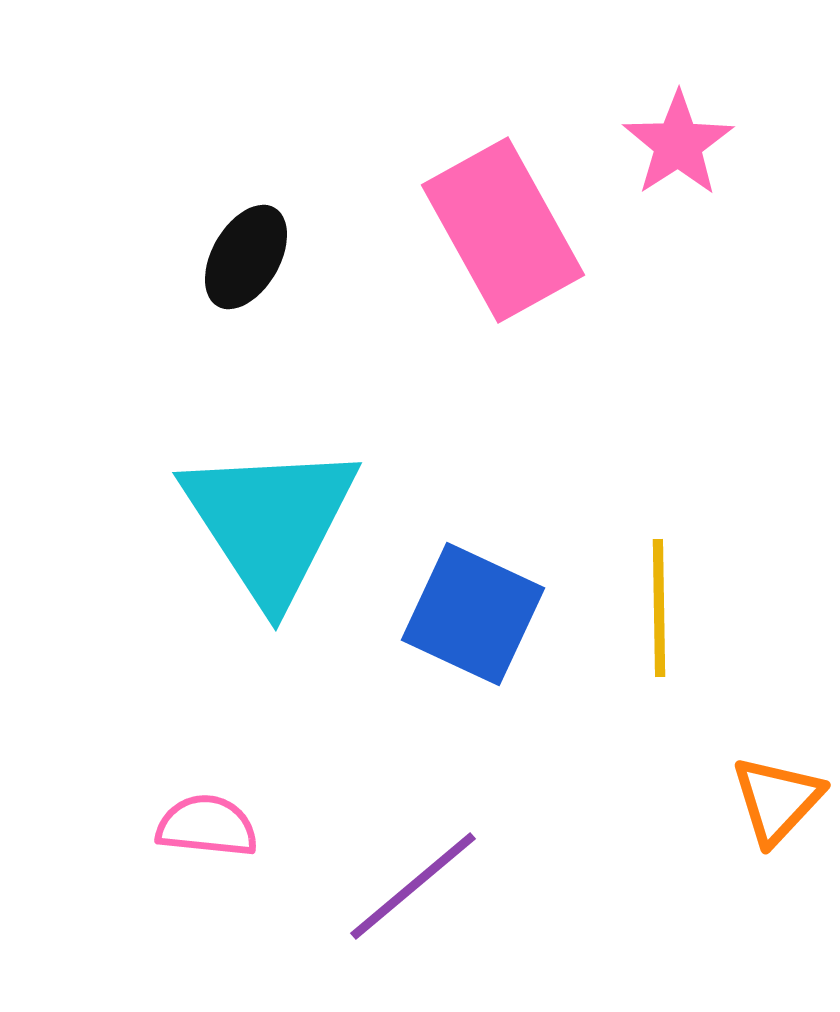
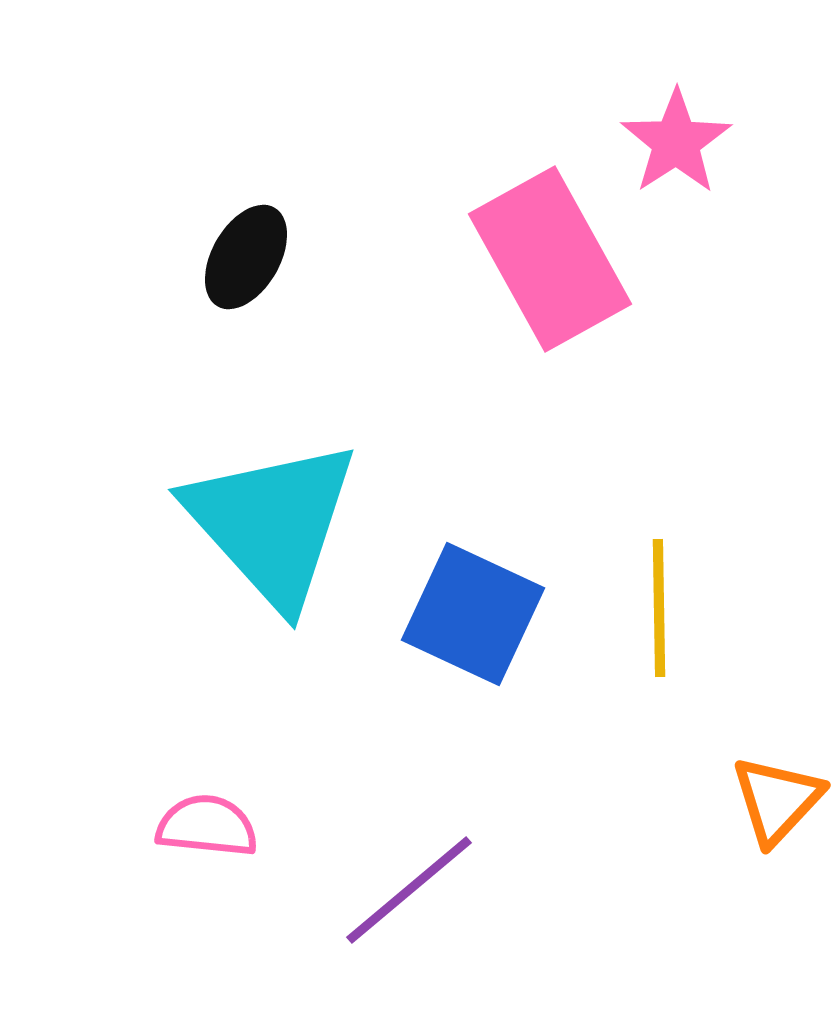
pink star: moved 2 px left, 2 px up
pink rectangle: moved 47 px right, 29 px down
cyan triangle: moved 2 px right, 1 px down; rotated 9 degrees counterclockwise
purple line: moved 4 px left, 4 px down
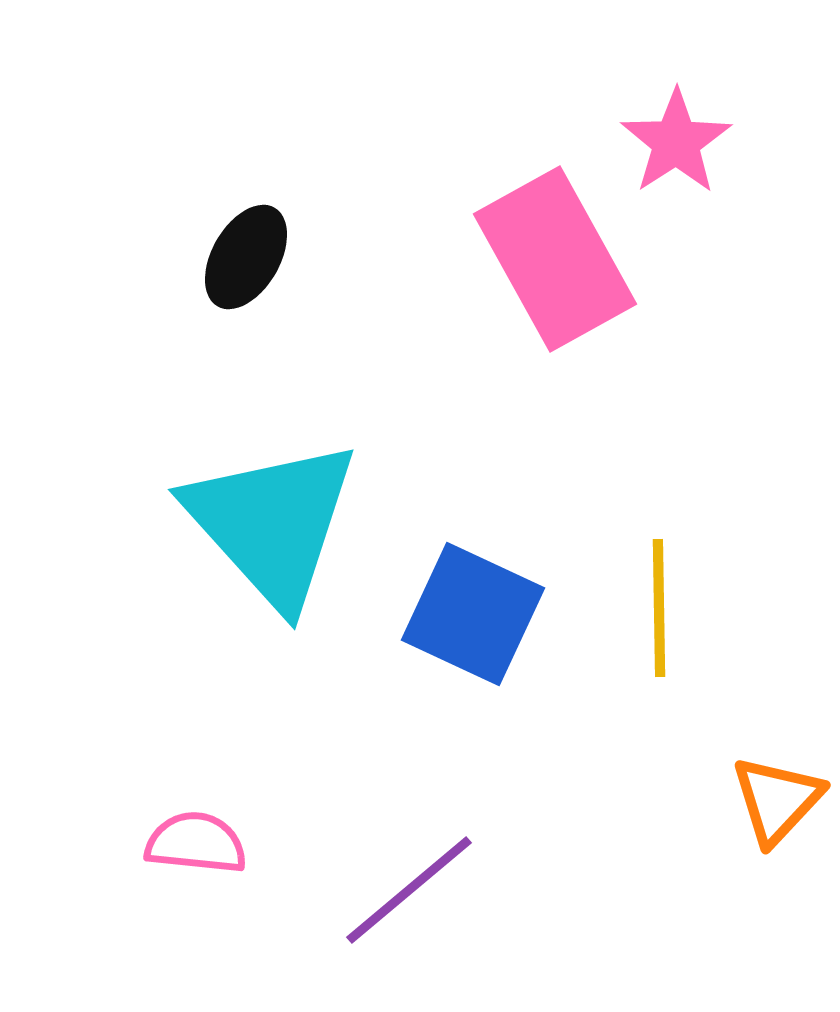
pink rectangle: moved 5 px right
pink semicircle: moved 11 px left, 17 px down
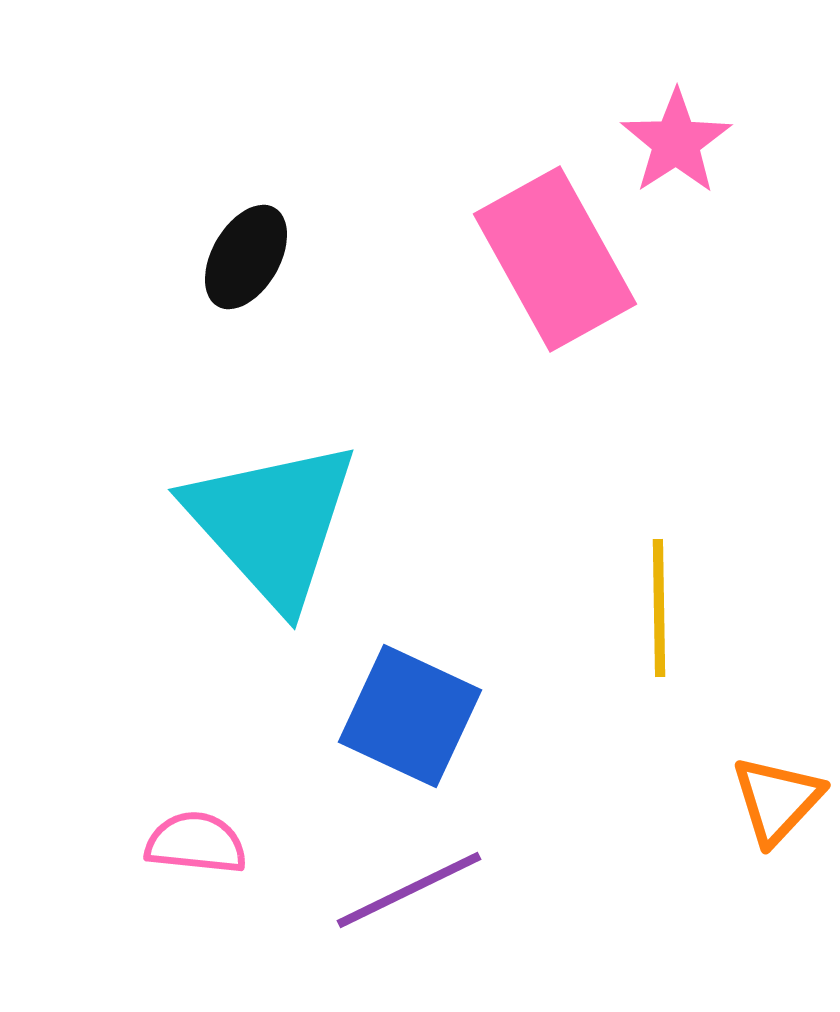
blue square: moved 63 px left, 102 px down
purple line: rotated 14 degrees clockwise
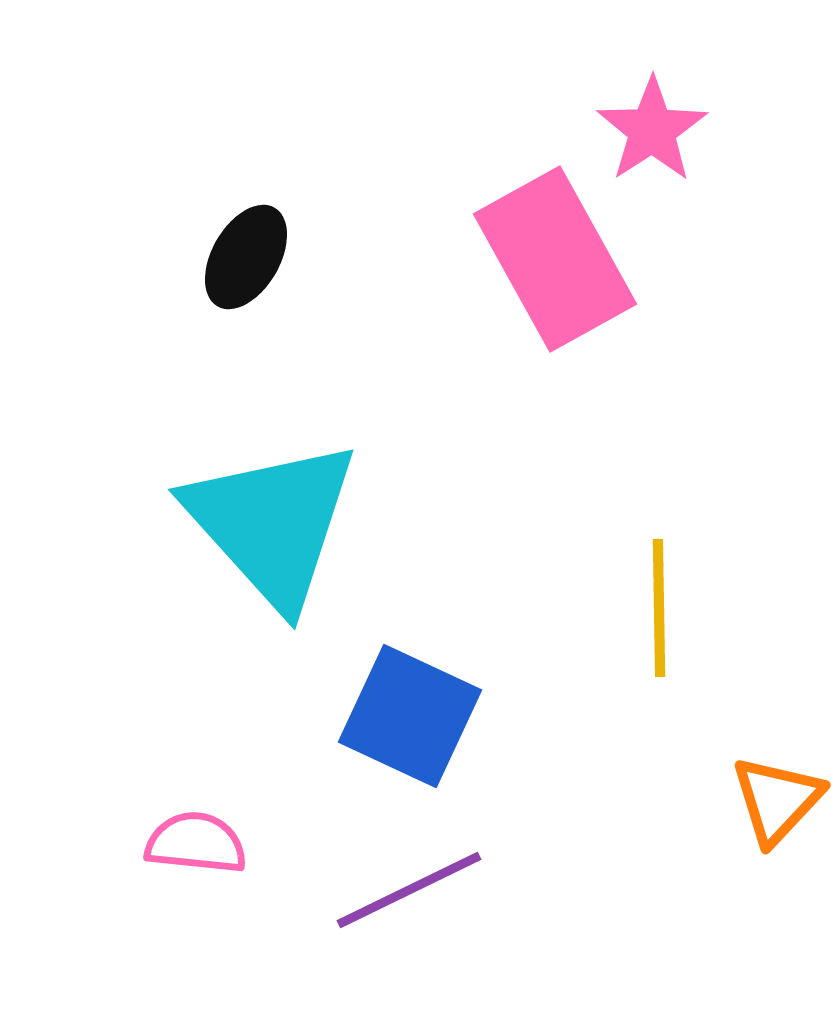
pink star: moved 24 px left, 12 px up
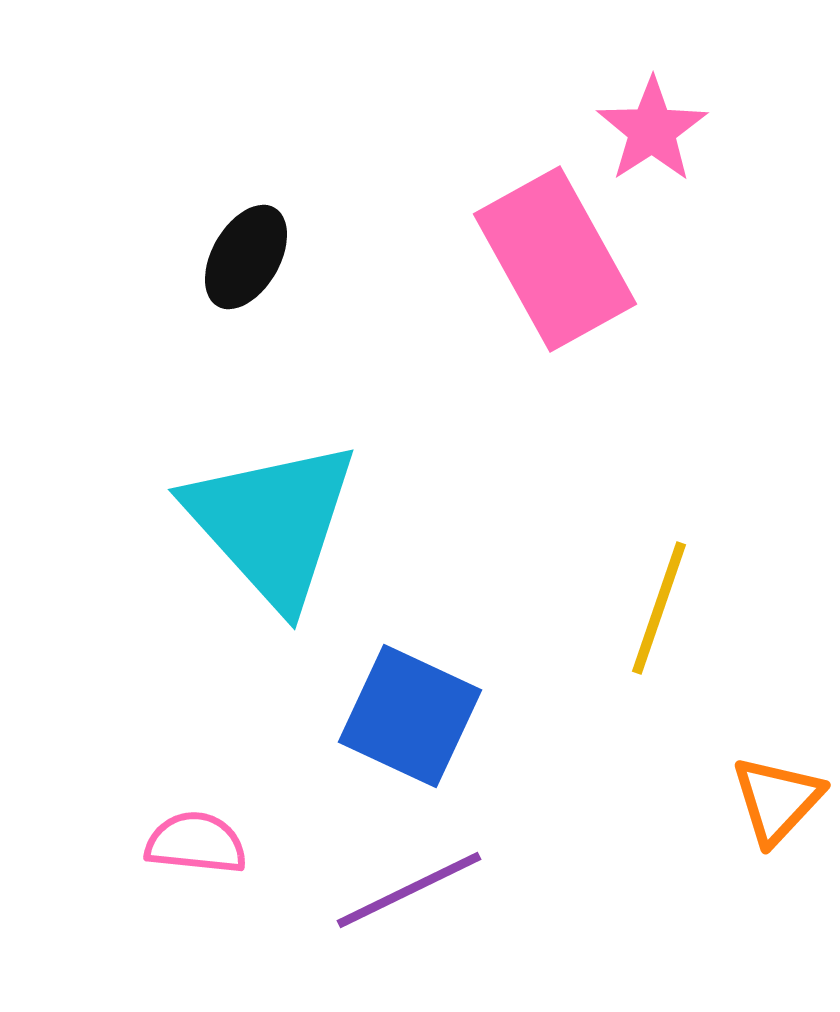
yellow line: rotated 20 degrees clockwise
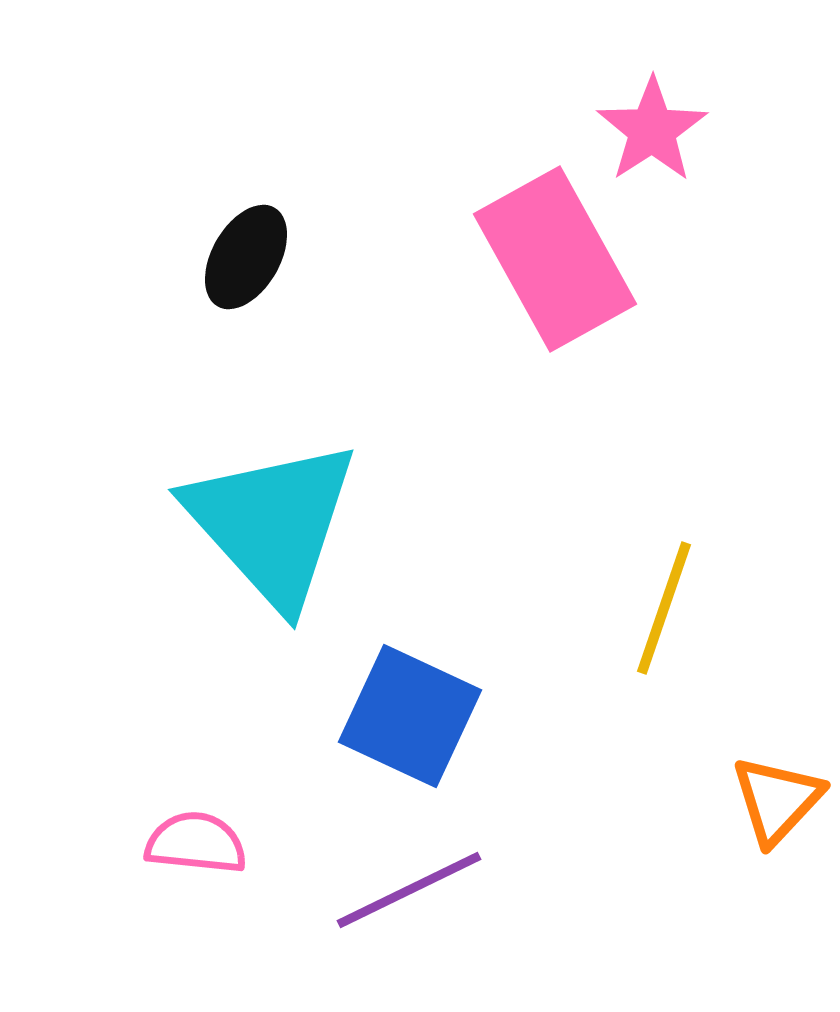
yellow line: moved 5 px right
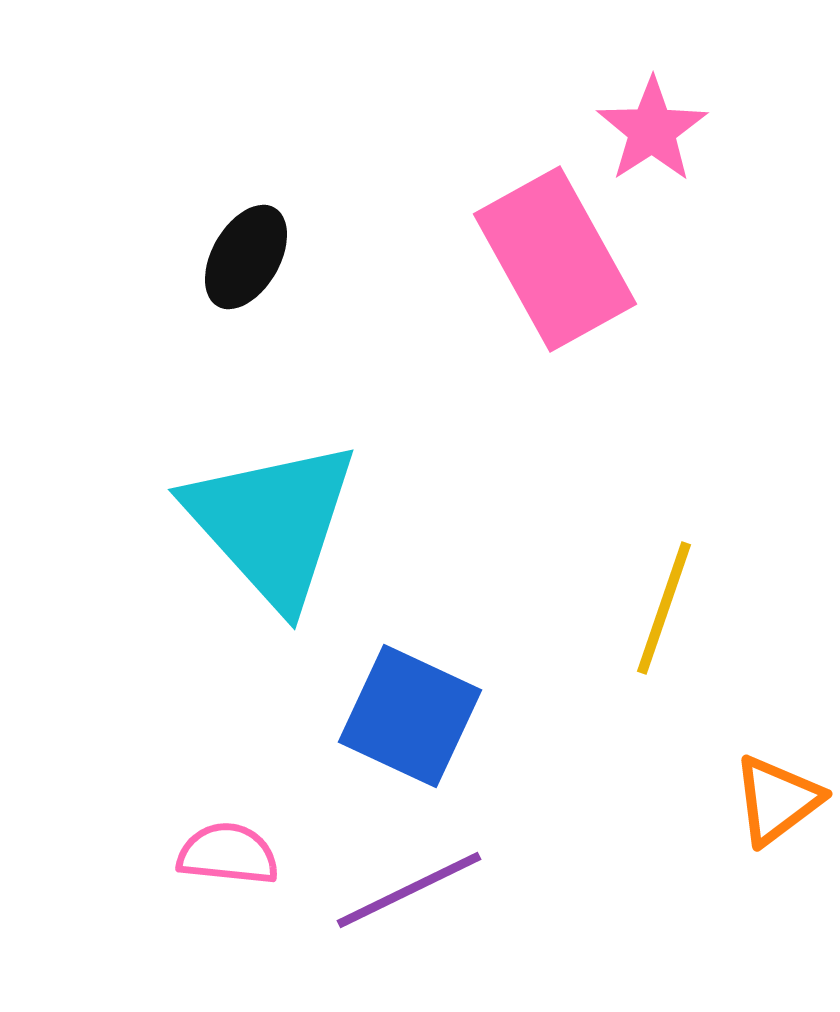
orange triangle: rotated 10 degrees clockwise
pink semicircle: moved 32 px right, 11 px down
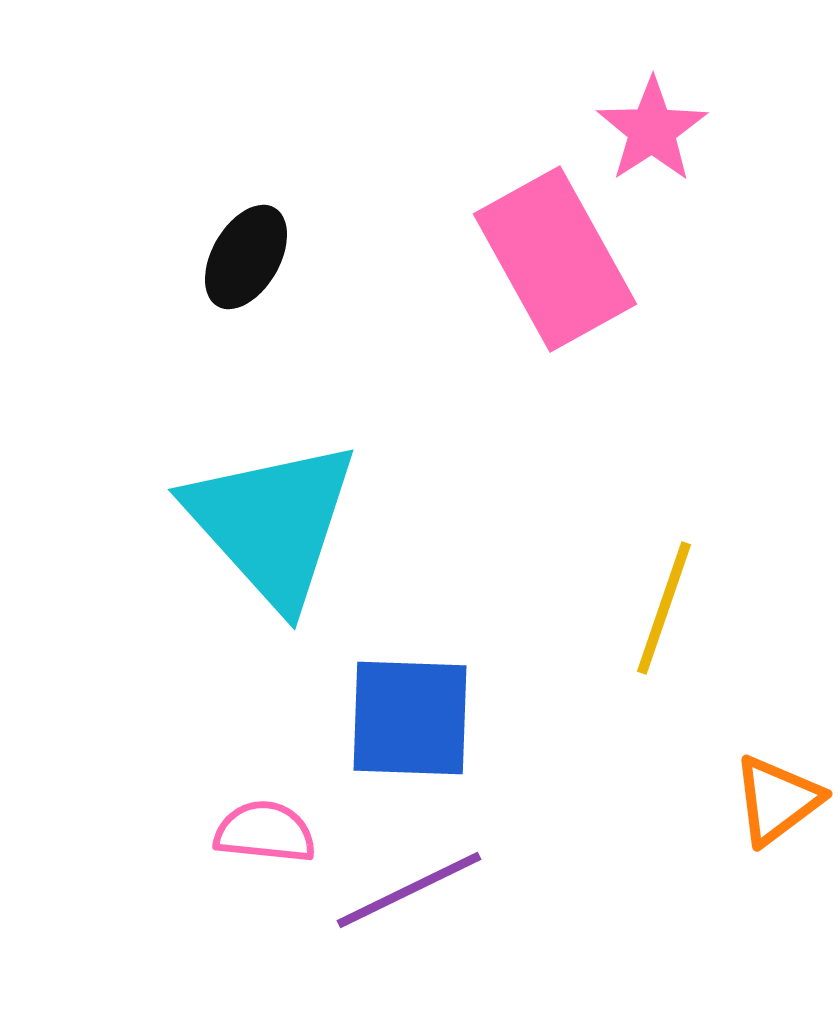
blue square: moved 2 px down; rotated 23 degrees counterclockwise
pink semicircle: moved 37 px right, 22 px up
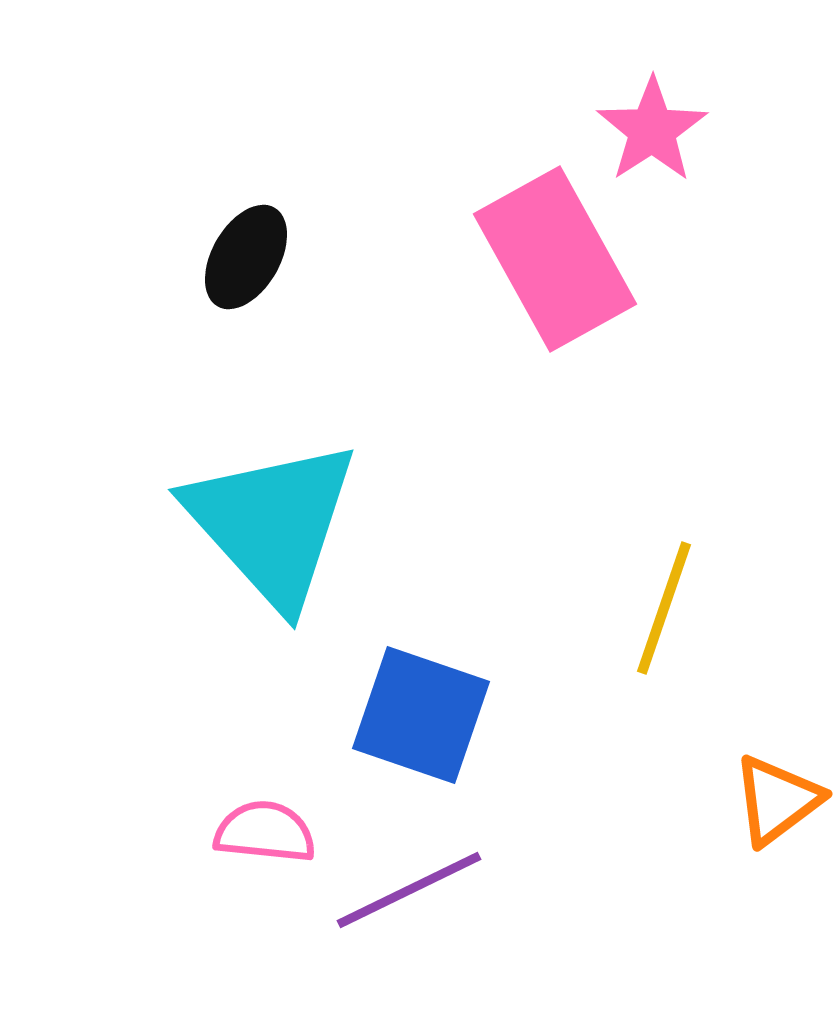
blue square: moved 11 px right, 3 px up; rotated 17 degrees clockwise
